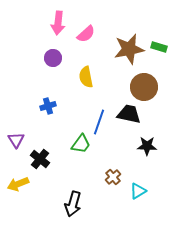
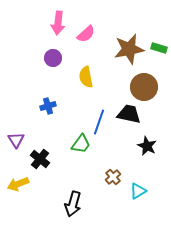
green rectangle: moved 1 px down
black star: rotated 24 degrees clockwise
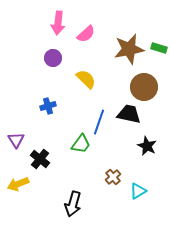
yellow semicircle: moved 2 px down; rotated 145 degrees clockwise
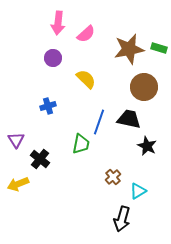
black trapezoid: moved 5 px down
green trapezoid: rotated 25 degrees counterclockwise
black arrow: moved 49 px right, 15 px down
